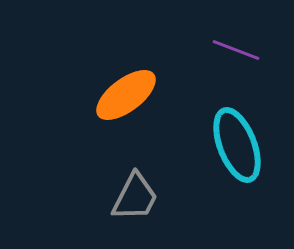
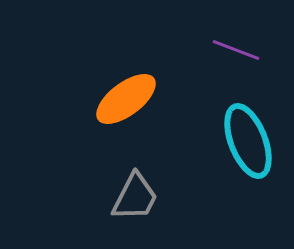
orange ellipse: moved 4 px down
cyan ellipse: moved 11 px right, 4 px up
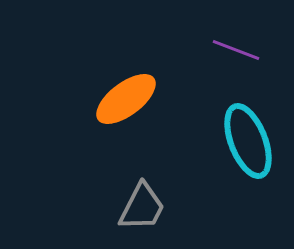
gray trapezoid: moved 7 px right, 10 px down
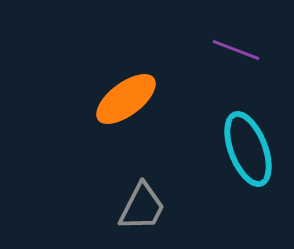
cyan ellipse: moved 8 px down
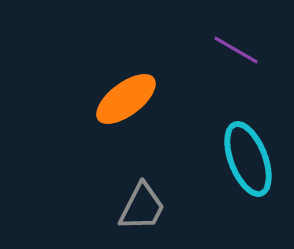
purple line: rotated 9 degrees clockwise
cyan ellipse: moved 10 px down
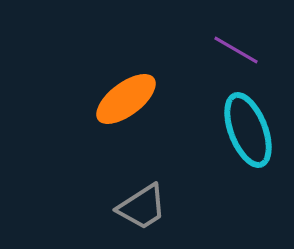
cyan ellipse: moved 29 px up
gray trapezoid: rotated 30 degrees clockwise
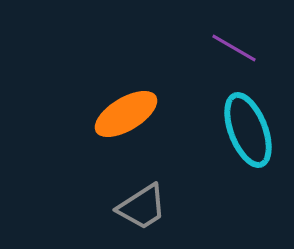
purple line: moved 2 px left, 2 px up
orange ellipse: moved 15 px down; rotated 6 degrees clockwise
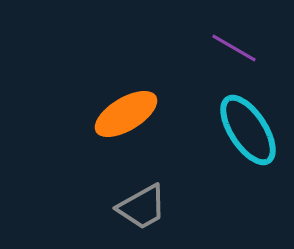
cyan ellipse: rotated 12 degrees counterclockwise
gray trapezoid: rotated 4 degrees clockwise
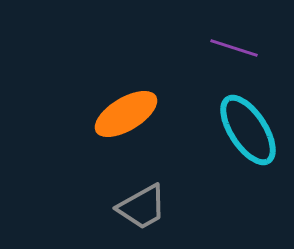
purple line: rotated 12 degrees counterclockwise
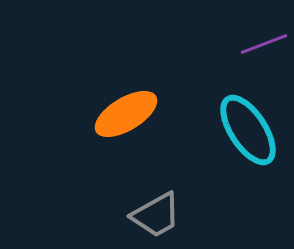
purple line: moved 30 px right, 4 px up; rotated 39 degrees counterclockwise
gray trapezoid: moved 14 px right, 8 px down
